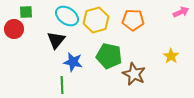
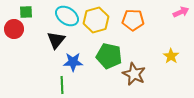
blue star: rotated 12 degrees counterclockwise
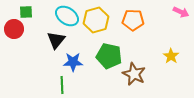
pink arrow: rotated 49 degrees clockwise
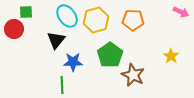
cyan ellipse: rotated 20 degrees clockwise
green pentagon: moved 1 px right, 1 px up; rotated 25 degrees clockwise
brown star: moved 1 px left, 1 px down
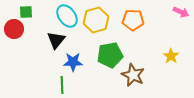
green pentagon: rotated 25 degrees clockwise
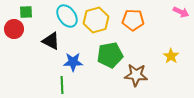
black triangle: moved 5 px left, 1 px down; rotated 42 degrees counterclockwise
brown star: moved 3 px right; rotated 20 degrees counterclockwise
